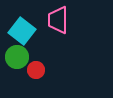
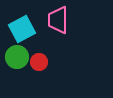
cyan square: moved 2 px up; rotated 24 degrees clockwise
red circle: moved 3 px right, 8 px up
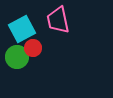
pink trapezoid: rotated 12 degrees counterclockwise
red circle: moved 6 px left, 14 px up
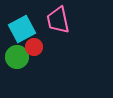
red circle: moved 1 px right, 1 px up
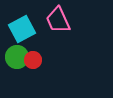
pink trapezoid: rotated 12 degrees counterclockwise
red circle: moved 1 px left, 13 px down
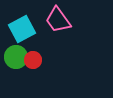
pink trapezoid: rotated 12 degrees counterclockwise
green circle: moved 1 px left
